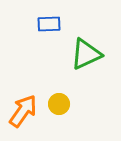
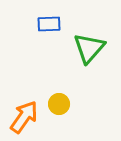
green triangle: moved 3 px right, 6 px up; rotated 24 degrees counterclockwise
orange arrow: moved 1 px right, 6 px down
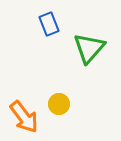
blue rectangle: rotated 70 degrees clockwise
orange arrow: rotated 108 degrees clockwise
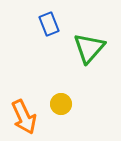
yellow circle: moved 2 px right
orange arrow: rotated 12 degrees clockwise
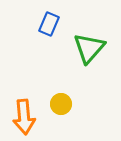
blue rectangle: rotated 45 degrees clockwise
orange arrow: rotated 20 degrees clockwise
